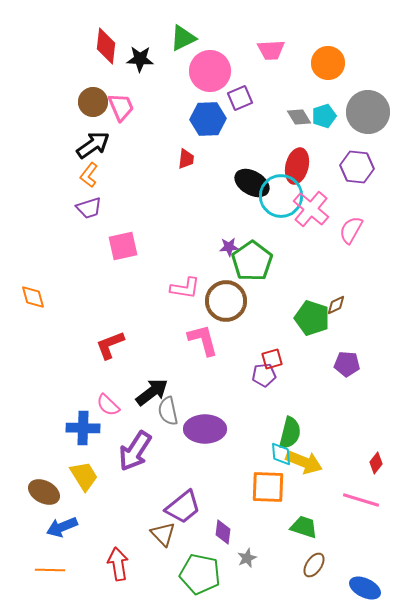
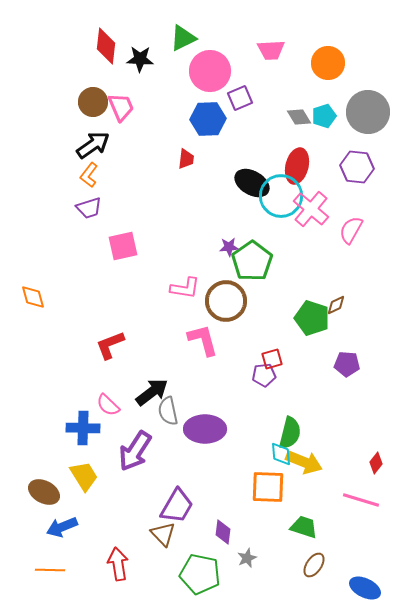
purple trapezoid at (183, 507): moved 6 px left, 1 px up; rotated 21 degrees counterclockwise
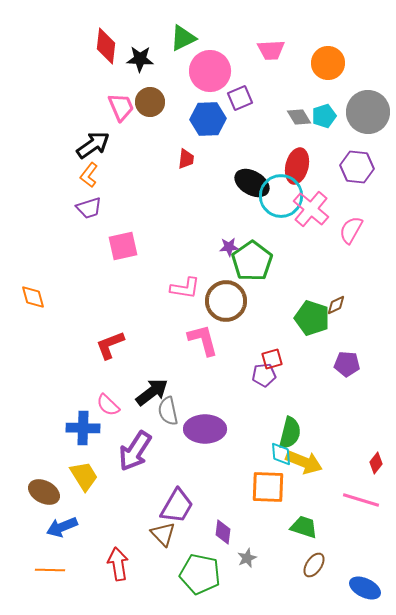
brown circle at (93, 102): moved 57 px right
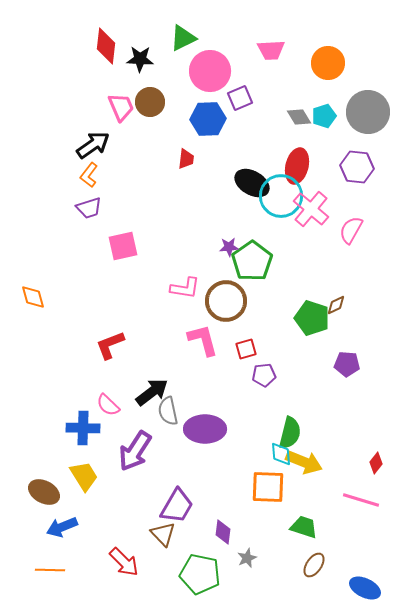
red square at (272, 359): moved 26 px left, 10 px up
red arrow at (118, 564): moved 6 px right, 2 px up; rotated 144 degrees clockwise
